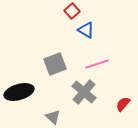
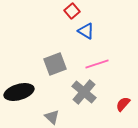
blue triangle: moved 1 px down
gray triangle: moved 1 px left
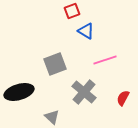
red square: rotated 21 degrees clockwise
pink line: moved 8 px right, 4 px up
red semicircle: moved 6 px up; rotated 14 degrees counterclockwise
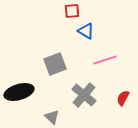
red square: rotated 14 degrees clockwise
gray cross: moved 3 px down
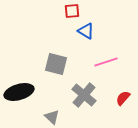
pink line: moved 1 px right, 2 px down
gray square: moved 1 px right; rotated 35 degrees clockwise
red semicircle: rotated 14 degrees clockwise
